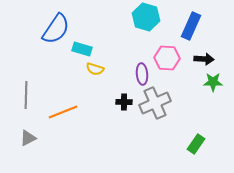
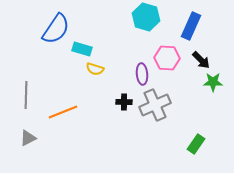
black arrow: moved 3 px left, 1 px down; rotated 42 degrees clockwise
gray cross: moved 2 px down
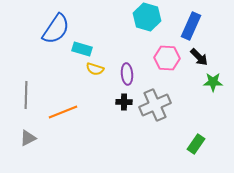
cyan hexagon: moved 1 px right
black arrow: moved 2 px left, 3 px up
purple ellipse: moved 15 px left
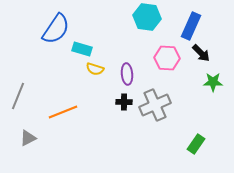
cyan hexagon: rotated 8 degrees counterclockwise
black arrow: moved 2 px right, 4 px up
gray line: moved 8 px left, 1 px down; rotated 20 degrees clockwise
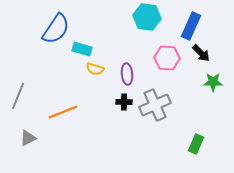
green rectangle: rotated 12 degrees counterclockwise
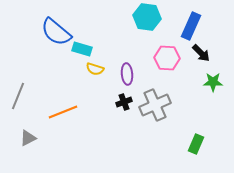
blue semicircle: moved 3 px down; rotated 96 degrees clockwise
black cross: rotated 21 degrees counterclockwise
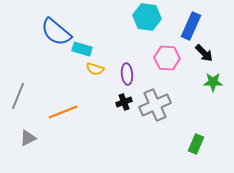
black arrow: moved 3 px right
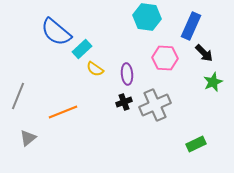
cyan rectangle: rotated 60 degrees counterclockwise
pink hexagon: moved 2 px left
yellow semicircle: rotated 18 degrees clockwise
green star: rotated 24 degrees counterclockwise
gray triangle: rotated 12 degrees counterclockwise
green rectangle: rotated 42 degrees clockwise
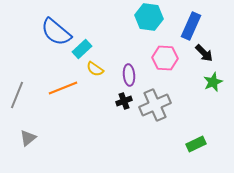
cyan hexagon: moved 2 px right
purple ellipse: moved 2 px right, 1 px down
gray line: moved 1 px left, 1 px up
black cross: moved 1 px up
orange line: moved 24 px up
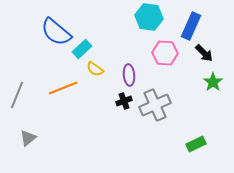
pink hexagon: moved 5 px up
green star: rotated 12 degrees counterclockwise
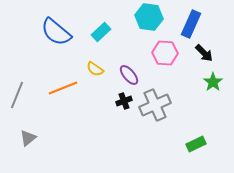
blue rectangle: moved 2 px up
cyan rectangle: moved 19 px right, 17 px up
purple ellipse: rotated 35 degrees counterclockwise
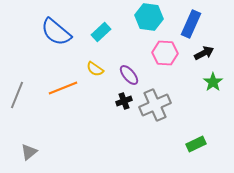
black arrow: rotated 72 degrees counterclockwise
gray triangle: moved 1 px right, 14 px down
